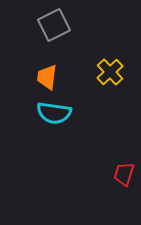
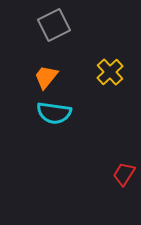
orange trapezoid: moved 1 px left; rotated 32 degrees clockwise
red trapezoid: rotated 15 degrees clockwise
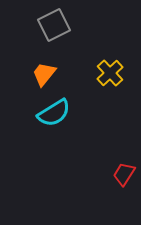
yellow cross: moved 1 px down
orange trapezoid: moved 2 px left, 3 px up
cyan semicircle: rotated 40 degrees counterclockwise
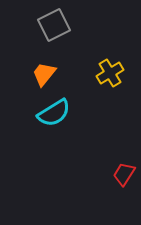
yellow cross: rotated 12 degrees clockwise
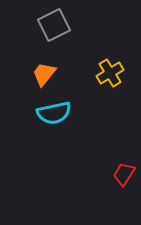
cyan semicircle: rotated 20 degrees clockwise
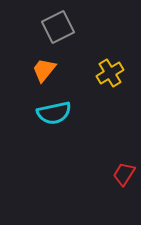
gray square: moved 4 px right, 2 px down
orange trapezoid: moved 4 px up
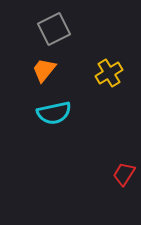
gray square: moved 4 px left, 2 px down
yellow cross: moved 1 px left
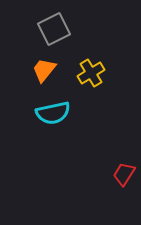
yellow cross: moved 18 px left
cyan semicircle: moved 1 px left
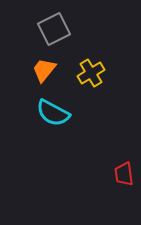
cyan semicircle: rotated 40 degrees clockwise
red trapezoid: rotated 40 degrees counterclockwise
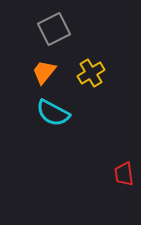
orange trapezoid: moved 2 px down
